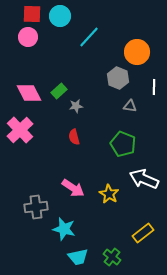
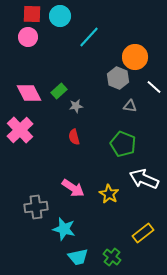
orange circle: moved 2 px left, 5 px down
white line: rotated 49 degrees counterclockwise
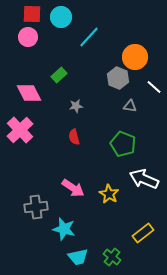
cyan circle: moved 1 px right, 1 px down
green rectangle: moved 16 px up
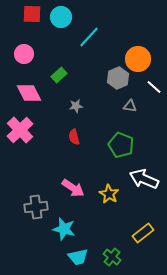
pink circle: moved 4 px left, 17 px down
orange circle: moved 3 px right, 2 px down
gray hexagon: rotated 15 degrees clockwise
green pentagon: moved 2 px left, 1 px down
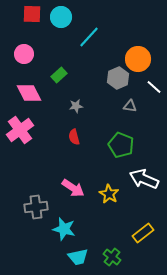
pink cross: rotated 8 degrees clockwise
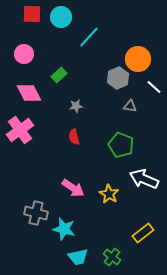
gray cross: moved 6 px down; rotated 20 degrees clockwise
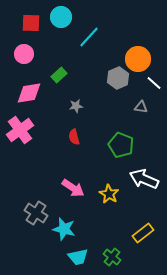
red square: moved 1 px left, 9 px down
white line: moved 4 px up
pink diamond: rotated 72 degrees counterclockwise
gray triangle: moved 11 px right, 1 px down
gray cross: rotated 20 degrees clockwise
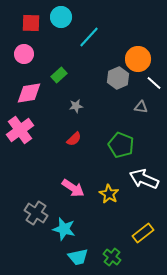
red semicircle: moved 2 px down; rotated 119 degrees counterclockwise
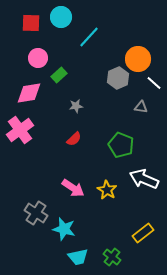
pink circle: moved 14 px right, 4 px down
yellow star: moved 2 px left, 4 px up
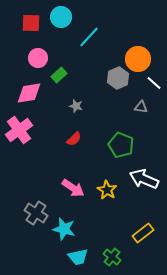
gray star: rotated 24 degrees clockwise
pink cross: moved 1 px left
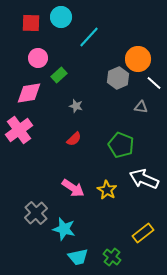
gray cross: rotated 15 degrees clockwise
